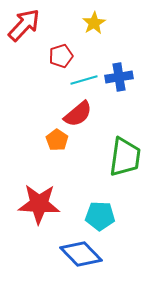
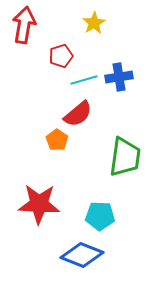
red arrow: rotated 33 degrees counterclockwise
blue diamond: moved 1 px right, 1 px down; rotated 24 degrees counterclockwise
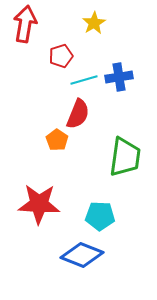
red arrow: moved 1 px right, 1 px up
red semicircle: rotated 28 degrees counterclockwise
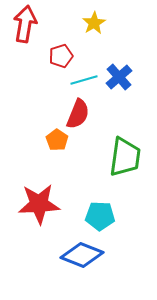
blue cross: rotated 32 degrees counterclockwise
red star: rotated 6 degrees counterclockwise
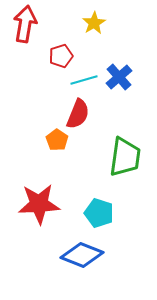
cyan pentagon: moved 1 px left, 3 px up; rotated 16 degrees clockwise
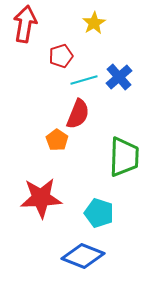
green trapezoid: moved 1 px left; rotated 6 degrees counterclockwise
red star: moved 2 px right, 6 px up
blue diamond: moved 1 px right, 1 px down
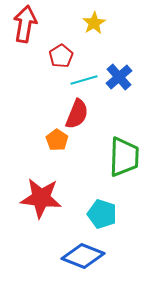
red pentagon: rotated 15 degrees counterclockwise
red semicircle: moved 1 px left
red star: rotated 9 degrees clockwise
cyan pentagon: moved 3 px right, 1 px down
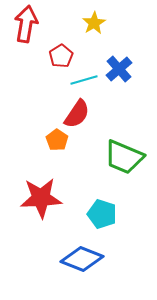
red arrow: moved 1 px right
blue cross: moved 8 px up
red semicircle: rotated 12 degrees clockwise
green trapezoid: rotated 111 degrees clockwise
red star: rotated 9 degrees counterclockwise
blue diamond: moved 1 px left, 3 px down
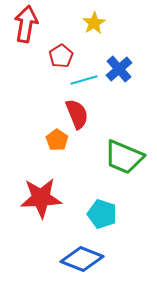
red semicircle: rotated 56 degrees counterclockwise
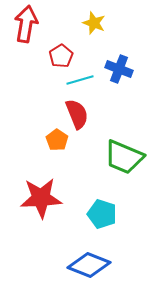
yellow star: rotated 20 degrees counterclockwise
blue cross: rotated 28 degrees counterclockwise
cyan line: moved 4 px left
blue diamond: moved 7 px right, 6 px down
